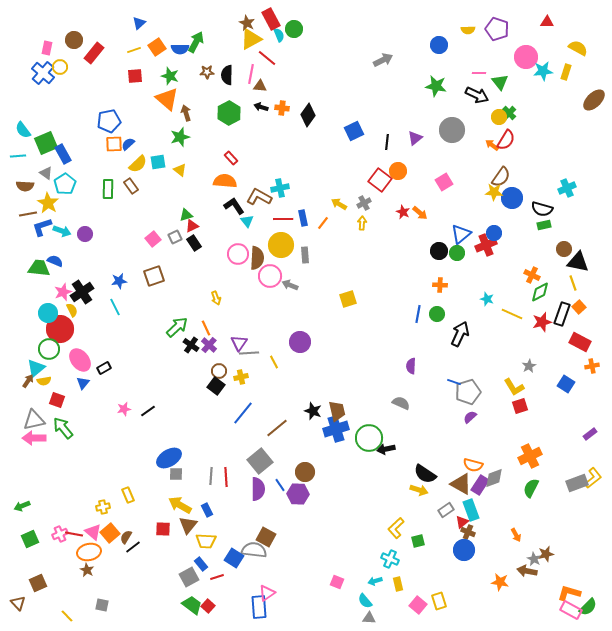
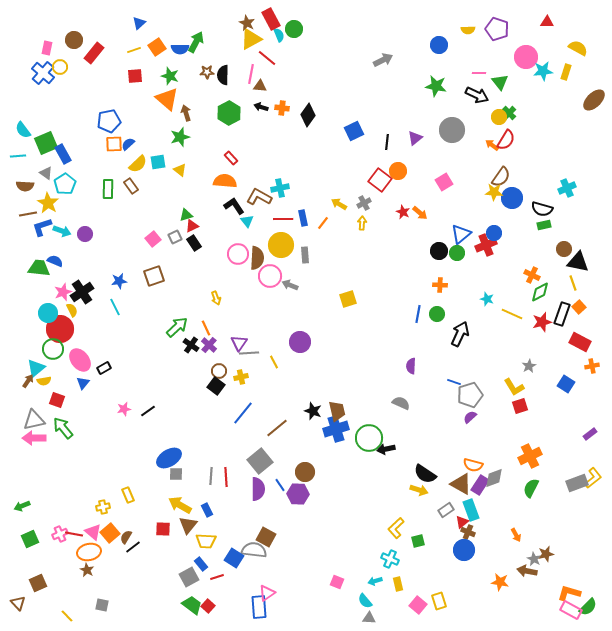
black semicircle at (227, 75): moved 4 px left
green circle at (49, 349): moved 4 px right
gray pentagon at (468, 392): moved 2 px right, 3 px down
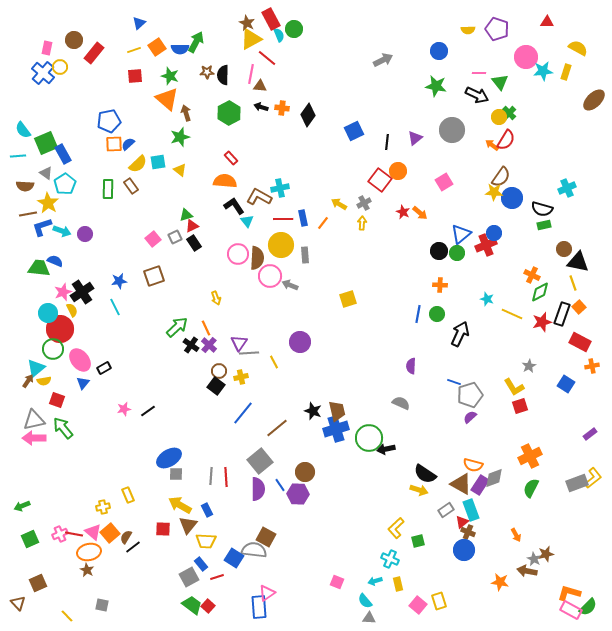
blue circle at (439, 45): moved 6 px down
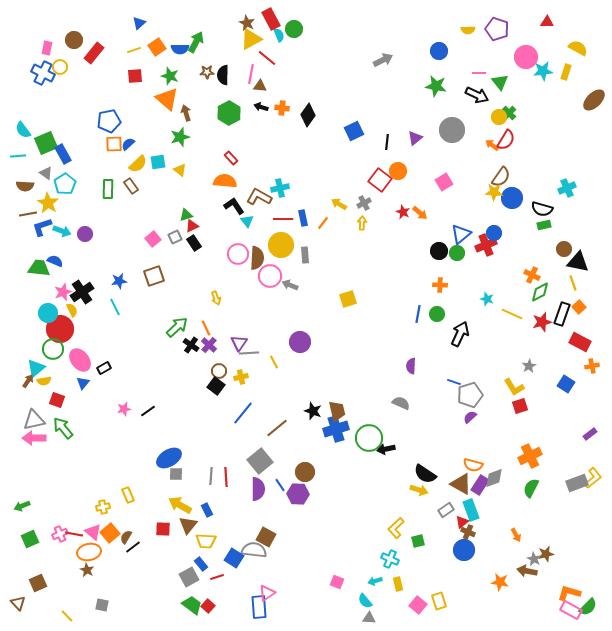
blue cross at (43, 73): rotated 15 degrees counterclockwise
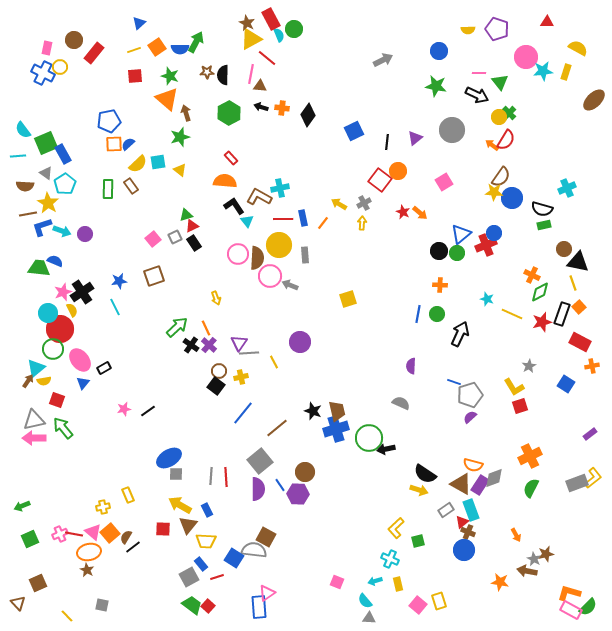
yellow circle at (281, 245): moved 2 px left
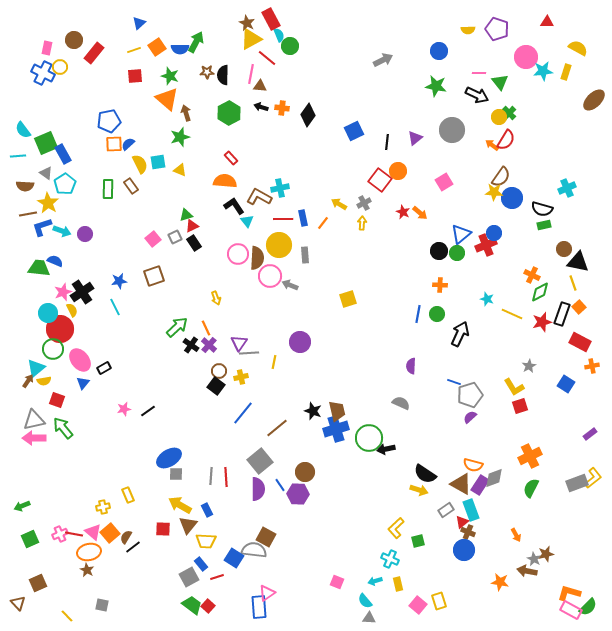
green circle at (294, 29): moved 4 px left, 17 px down
yellow semicircle at (138, 164): moved 2 px right; rotated 72 degrees counterclockwise
yellow triangle at (180, 170): rotated 16 degrees counterclockwise
yellow line at (274, 362): rotated 40 degrees clockwise
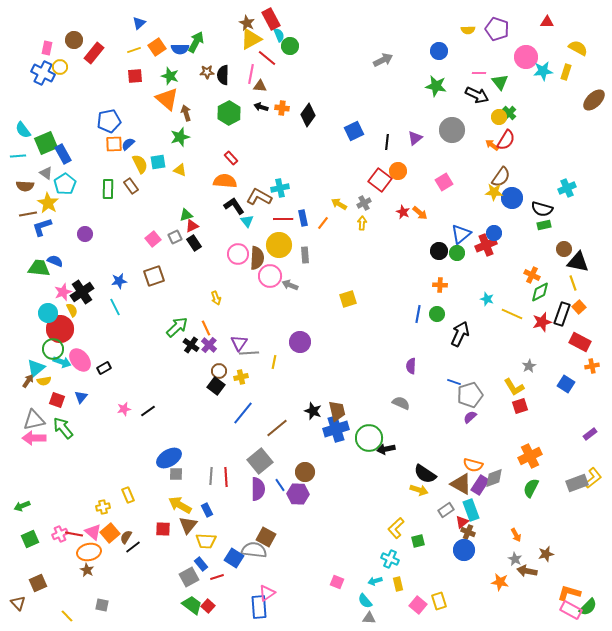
cyan arrow at (62, 231): moved 131 px down
blue triangle at (83, 383): moved 2 px left, 14 px down
gray star at (534, 559): moved 19 px left
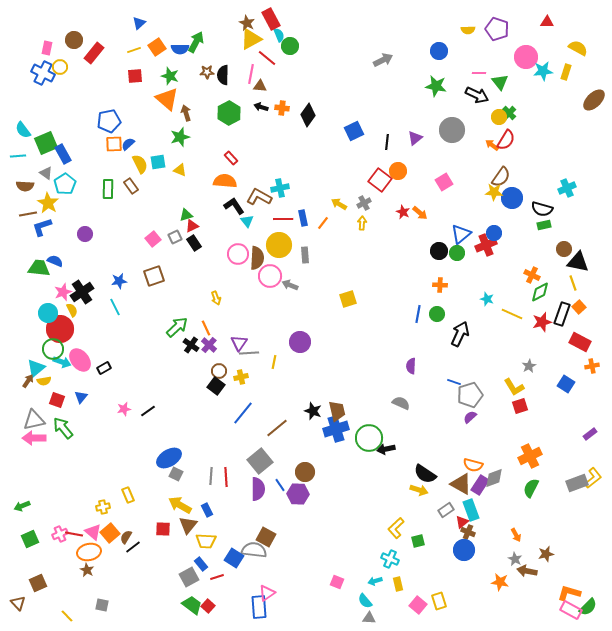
gray square at (176, 474): rotated 24 degrees clockwise
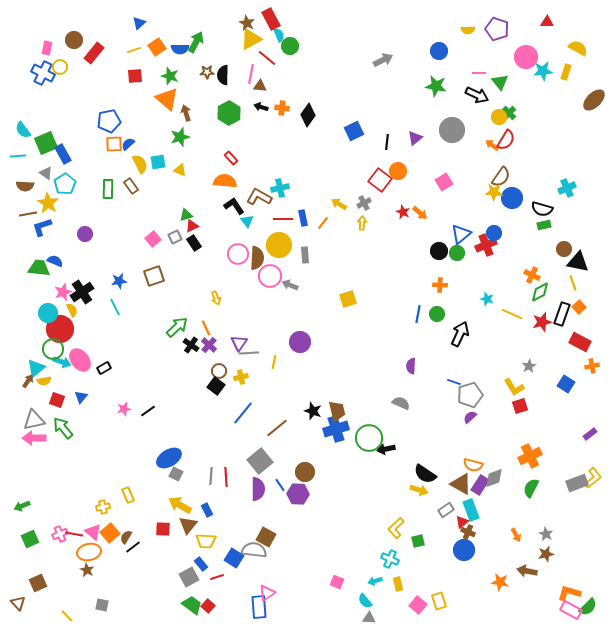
gray star at (515, 559): moved 31 px right, 25 px up
